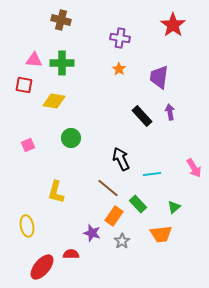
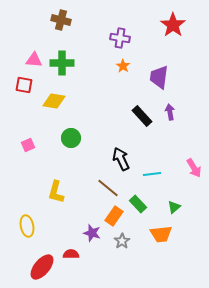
orange star: moved 4 px right, 3 px up
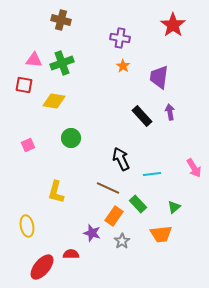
green cross: rotated 20 degrees counterclockwise
brown line: rotated 15 degrees counterclockwise
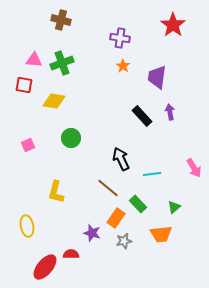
purple trapezoid: moved 2 px left
brown line: rotated 15 degrees clockwise
orange rectangle: moved 2 px right, 2 px down
gray star: moved 2 px right; rotated 21 degrees clockwise
red ellipse: moved 3 px right
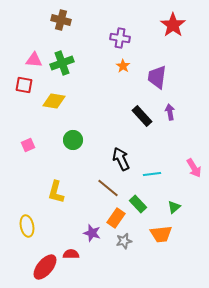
green circle: moved 2 px right, 2 px down
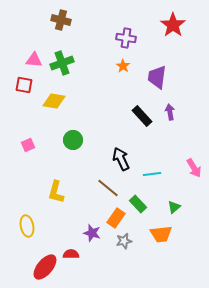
purple cross: moved 6 px right
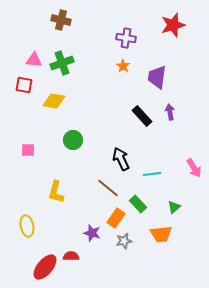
red star: rotated 20 degrees clockwise
pink square: moved 5 px down; rotated 24 degrees clockwise
red semicircle: moved 2 px down
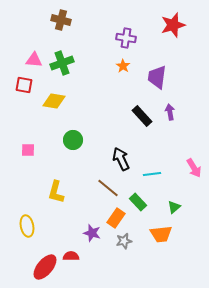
green rectangle: moved 2 px up
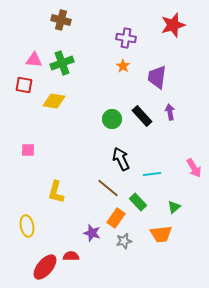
green circle: moved 39 px right, 21 px up
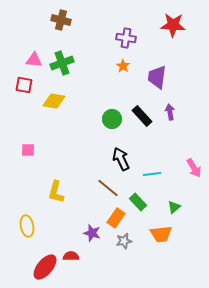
red star: rotated 20 degrees clockwise
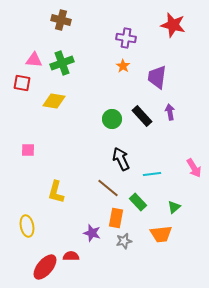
red star: rotated 10 degrees clockwise
red square: moved 2 px left, 2 px up
orange rectangle: rotated 24 degrees counterclockwise
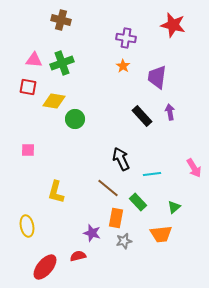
red square: moved 6 px right, 4 px down
green circle: moved 37 px left
red semicircle: moved 7 px right; rotated 14 degrees counterclockwise
